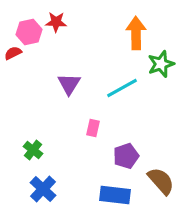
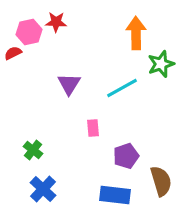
pink rectangle: rotated 18 degrees counterclockwise
brown semicircle: rotated 24 degrees clockwise
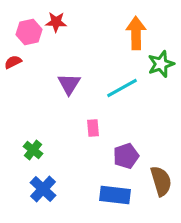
red semicircle: moved 9 px down
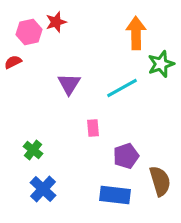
red star: rotated 20 degrees counterclockwise
brown semicircle: moved 1 px left
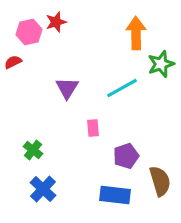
purple triangle: moved 2 px left, 4 px down
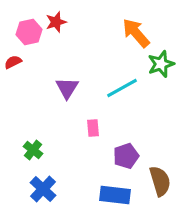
orange arrow: rotated 40 degrees counterclockwise
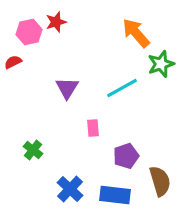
blue cross: moved 27 px right
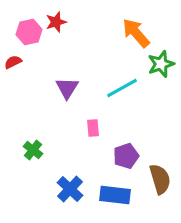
brown semicircle: moved 2 px up
